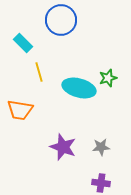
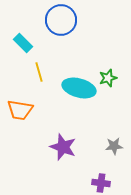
gray star: moved 13 px right, 1 px up
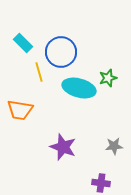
blue circle: moved 32 px down
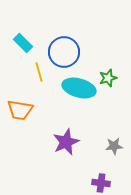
blue circle: moved 3 px right
purple star: moved 3 px right, 5 px up; rotated 28 degrees clockwise
